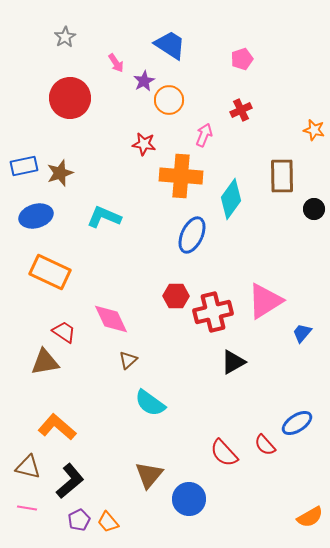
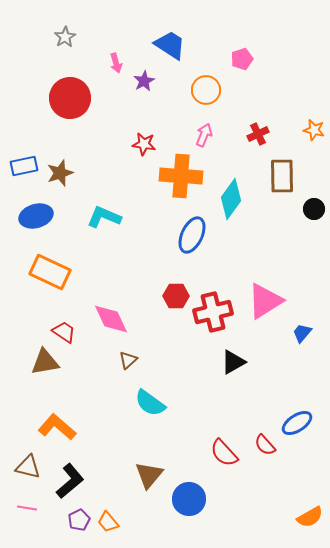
pink arrow at (116, 63): rotated 18 degrees clockwise
orange circle at (169, 100): moved 37 px right, 10 px up
red cross at (241, 110): moved 17 px right, 24 px down
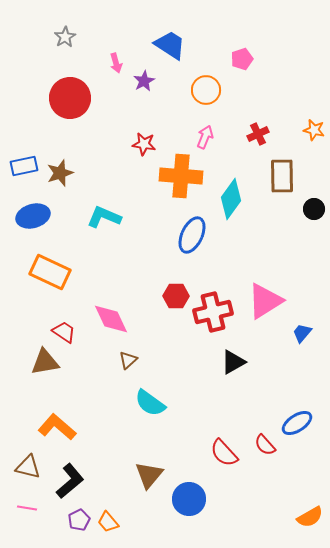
pink arrow at (204, 135): moved 1 px right, 2 px down
blue ellipse at (36, 216): moved 3 px left
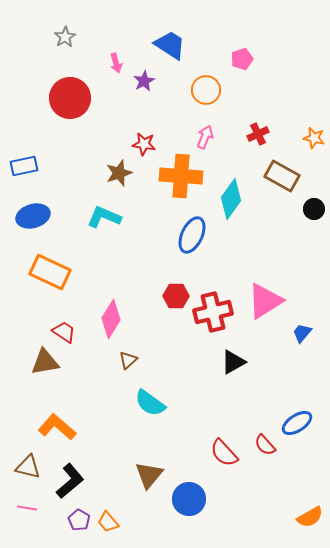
orange star at (314, 130): moved 8 px down
brown star at (60, 173): moved 59 px right
brown rectangle at (282, 176): rotated 60 degrees counterclockwise
pink diamond at (111, 319): rotated 57 degrees clockwise
purple pentagon at (79, 520): rotated 15 degrees counterclockwise
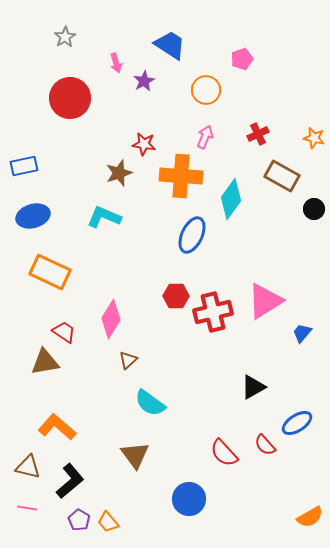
black triangle at (233, 362): moved 20 px right, 25 px down
brown triangle at (149, 475): moved 14 px left, 20 px up; rotated 16 degrees counterclockwise
